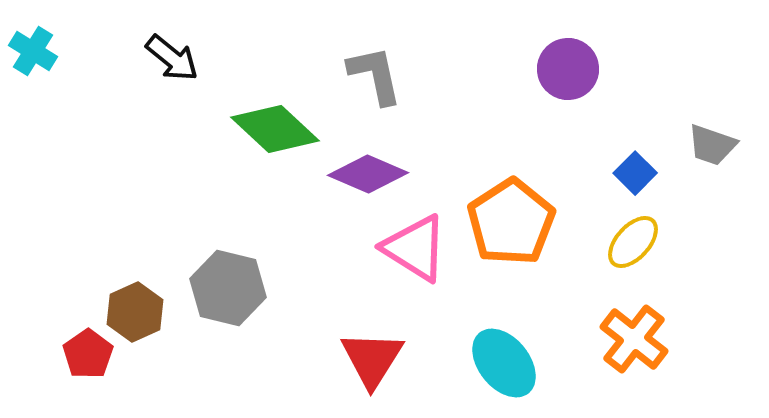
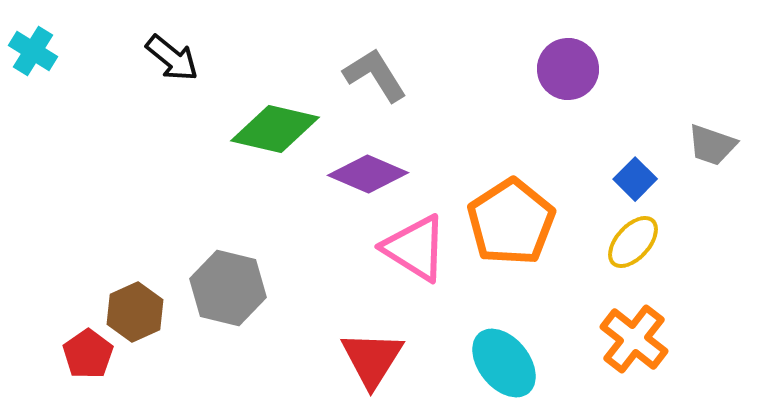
gray L-shape: rotated 20 degrees counterclockwise
green diamond: rotated 30 degrees counterclockwise
blue square: moved 6 px down
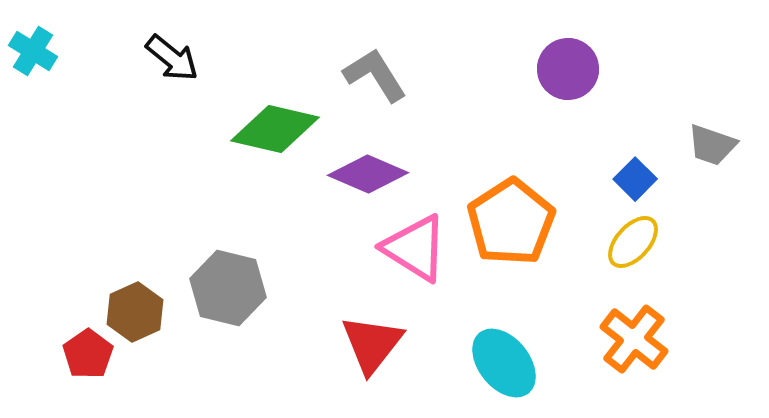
red triangle: moved 15 px up; rotated 6 degrees clockwise
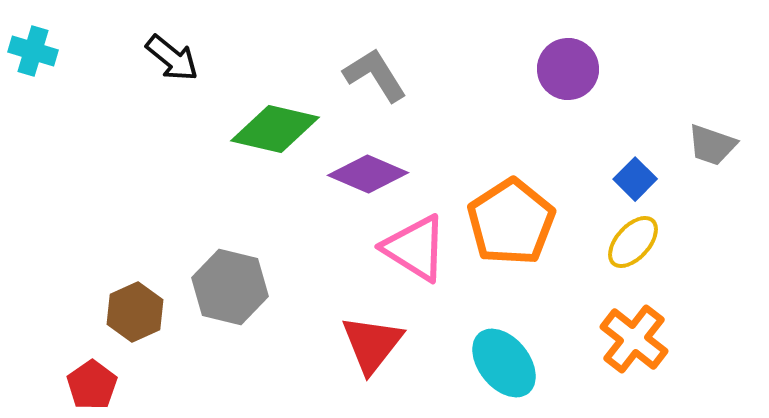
cyan cross: rotated 15 degrees counterclockwise
gray hexagon: moved 2 px right, 1 px up
red pentagon: moved 4 px right, 31 px down
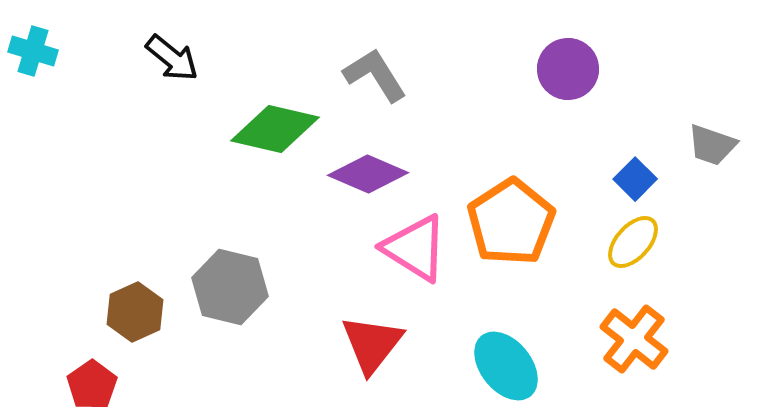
cyan ellipse: moved 2 px right, 3 px down
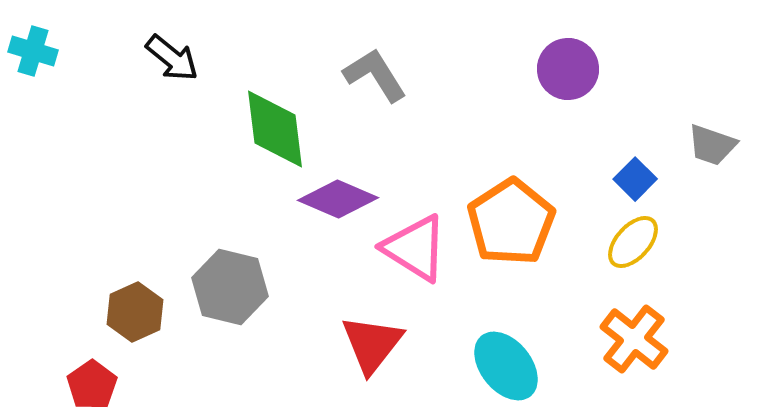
green diamond: rotated 70 degrees clockwise
purple diamond: moved 30 px left, 25 px down
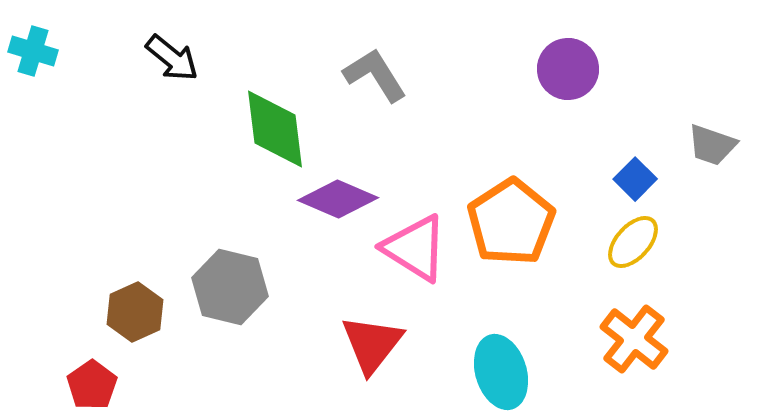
cyan ellipse: moved 5 px left, 6 px down; rotated 22 degrees clockwise
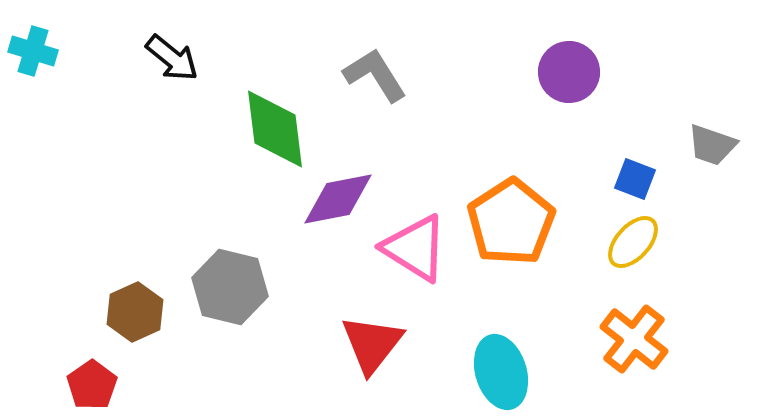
purple circle: moved 1 px right, 3 px down
blue square: rotated 24 degrees counterclockwise
purple diamond: rotated 34 degrees counterclockwise
